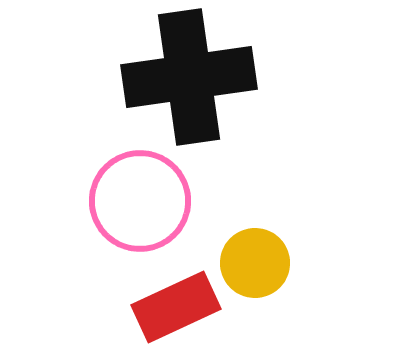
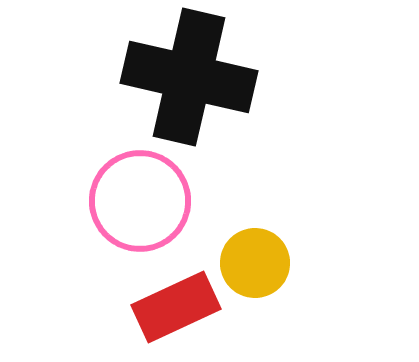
black cross: rotated 21 degrees clockwise
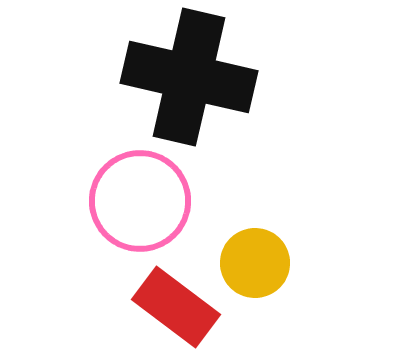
red rectangle: rotated 62 degrees clockwise
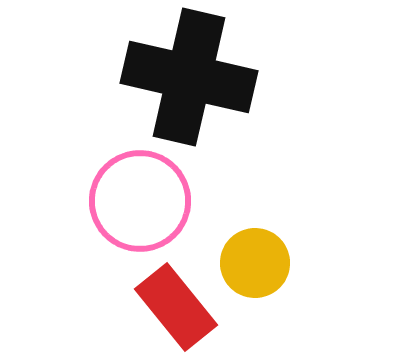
red rectangle: rotated 14 degrees clockwise
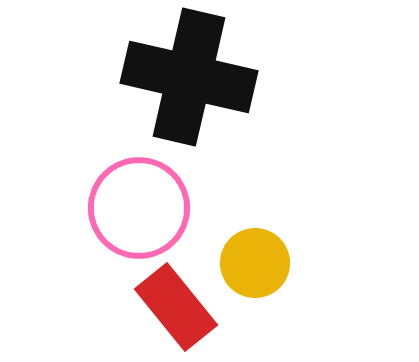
pink circle: moved 1 px left, 7 px down
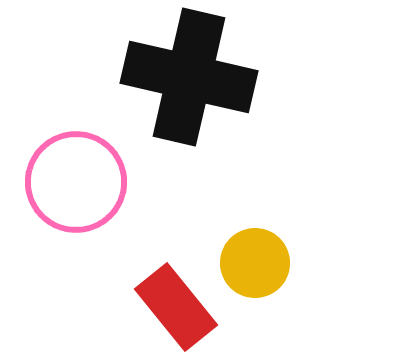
pink circle: moved 63 px left, 26 px up
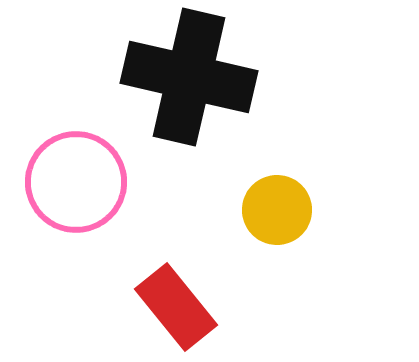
yellow circle: moved 22 px right, 53 px up
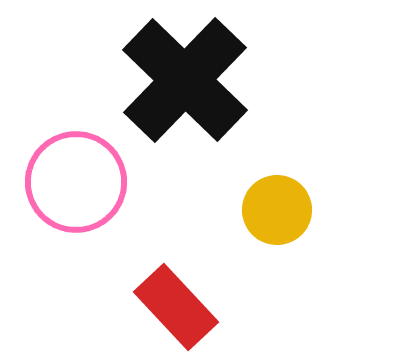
black cross: moved 4 px left, 3 px down; rotated 31 degrees clockwise
red rectangle: rotated 4 degrees counterclockwise
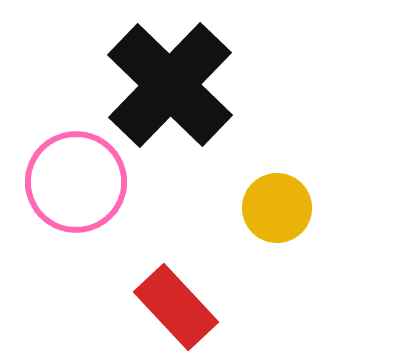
black cross: moved 15 px left, 5 px down
yellow circle: moved 2 px up
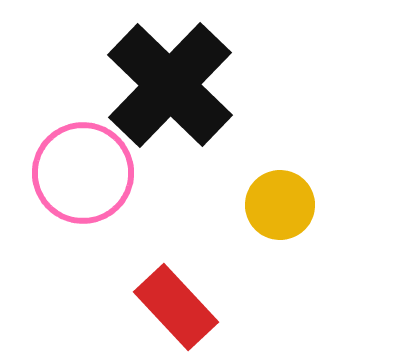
pink circle: moved 7 px right, 9 px up
yellow circle: moved 3 px right, 3 px up
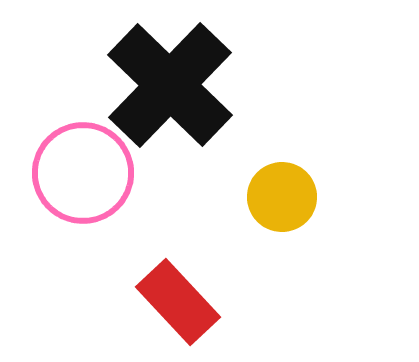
yellow circle: moved 2 px right, 8 px up
red rectangle: moved 2 px right, 5 px up
